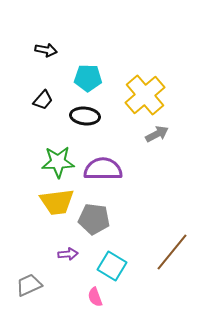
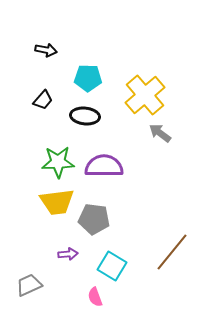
gray arrow: moved 3 px right, 1 px up; rotated 115 degrees counterclockwise
purple semicircle: moved 1 px right, 3 px up
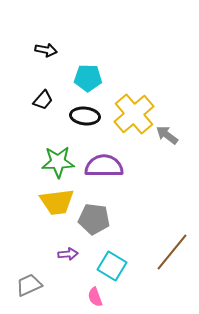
yellow cross: moved 11 px left, 19 px down
gray arrow: moved 7 px right, 2 px down
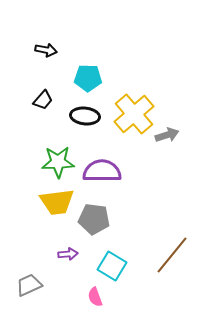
gray arrow: rotated 125 degrees clockwise
purple semicircle: moved 2 px left, 5 px down
brown line: moved 3 px down
